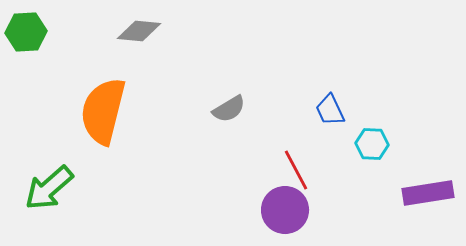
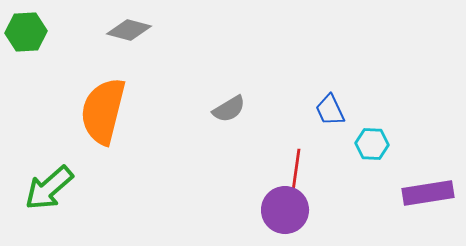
gray diamond: moved 10 px left, 1 px up; rotated 9 degrees clockwise
red line: rotated 36 degrees clockwise
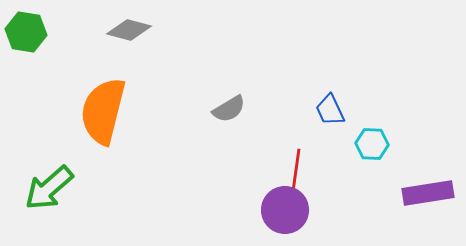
green hexagon: rotated 12 degrees clockwise
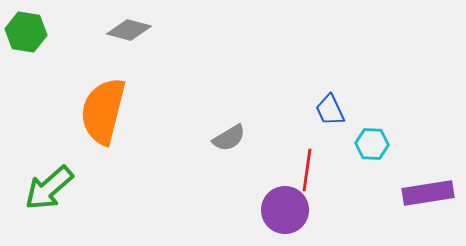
gray semicircle: moved 29 px down
red line: moved 11 px right
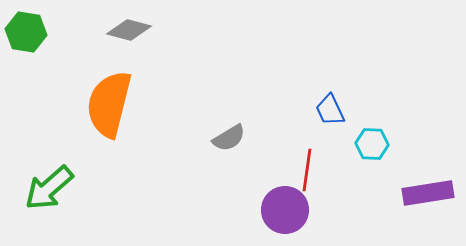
orange semicircle: moved 6 px right, 7 px up
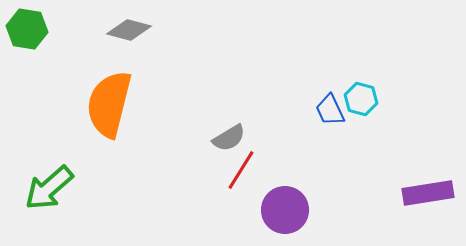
green hexagon: moved 1 px right, 3 px up
cyan hexagon: moved 11 px left, 45 px up; rotated 12 degrees clockwise
red line: moved 66 px left; rotated 24 degrees clockwise
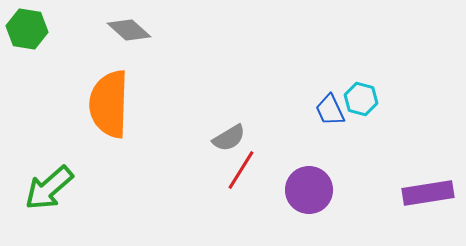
gray diamond: rotated 27 degrees clockwise
orange semicircle: rotated 12 degrees counterclockwise
purple circle: moved 24 px right, 20 px up
